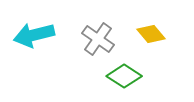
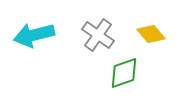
gray cross: moved 4 px up
green diamond: moved 3 px up; rotated 52 degrees counterclockwise
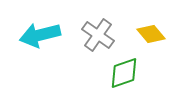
cyan arrow: moved 6 px right
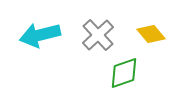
gray cross: rotated 12 degrees clockwise
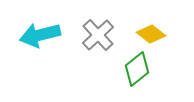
yellow diamond: rotated 12 degrees counterclockwise
green diamond: moved 13 px right, 4 px up; rotated 20 degrees counterclockwise
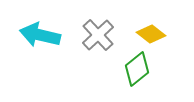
cyan arrow: rotated 27 degrees clockwise
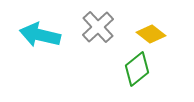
gray cross: moved 8 px up
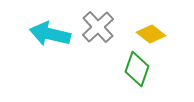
cyan arrow: moved 10 px right, 1 px up
green diamond: rotated 32 degrees counterclockwise
